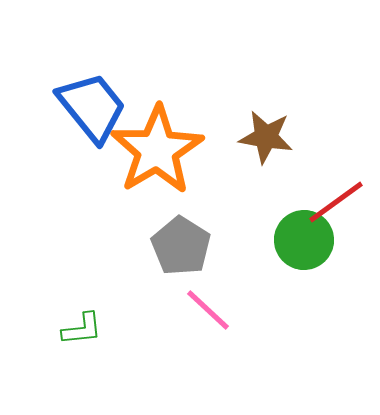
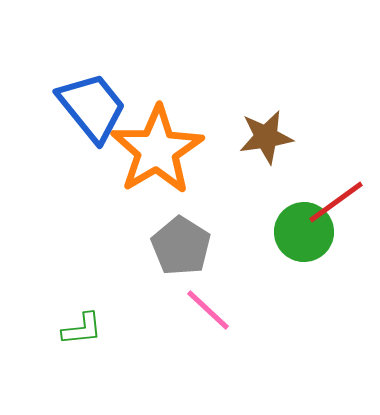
brown star: rotated 18 degrees counterclockwise
green circle: moved 8 px up
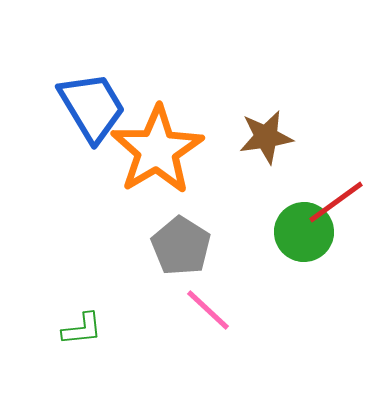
blue trapezoid: rotated 8 degrees clockwise
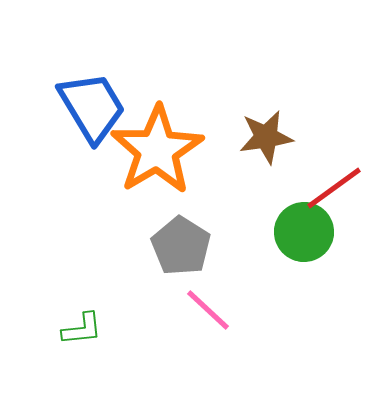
red line: moved 2 px left, 14 px up
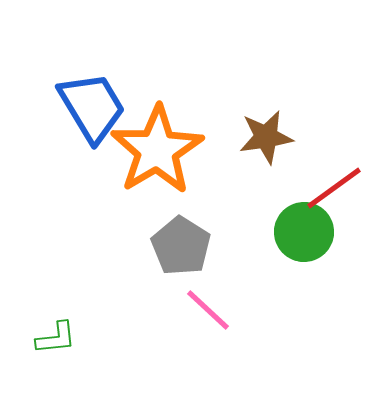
green L-shape: moved 26 px left, 9 px down
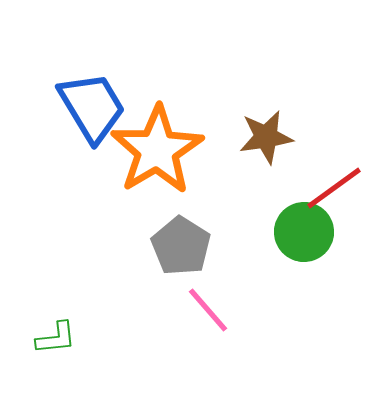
pink line: rotated 6 degrees clockwise
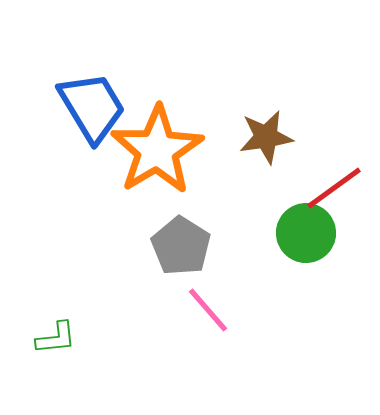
green circle: moved 2 px right, 1 px down
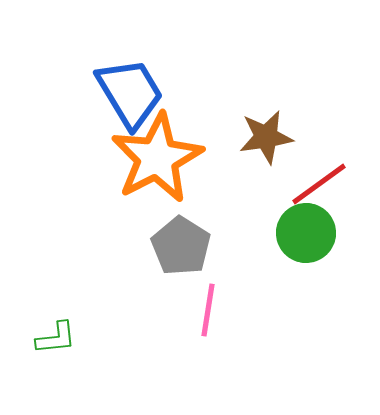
blue trapezoid: moved 38 px right, 14 px up
orange star: moved 8 px down; rotated 4 degrees clockwise
red line: moved 15 px left, 4 px up
pink line: rotated 50 degrees clockwise
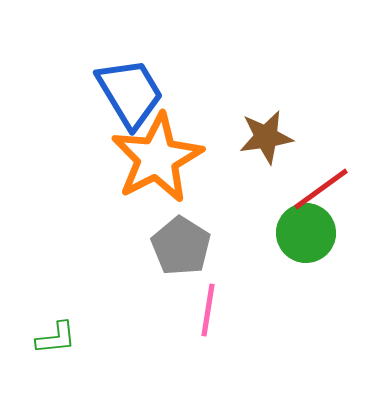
red line: moved 2 px right, 5 px down
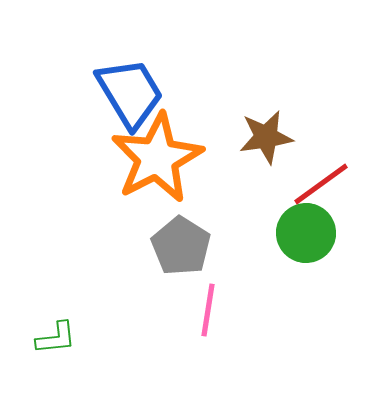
red line: moved 5 px up
